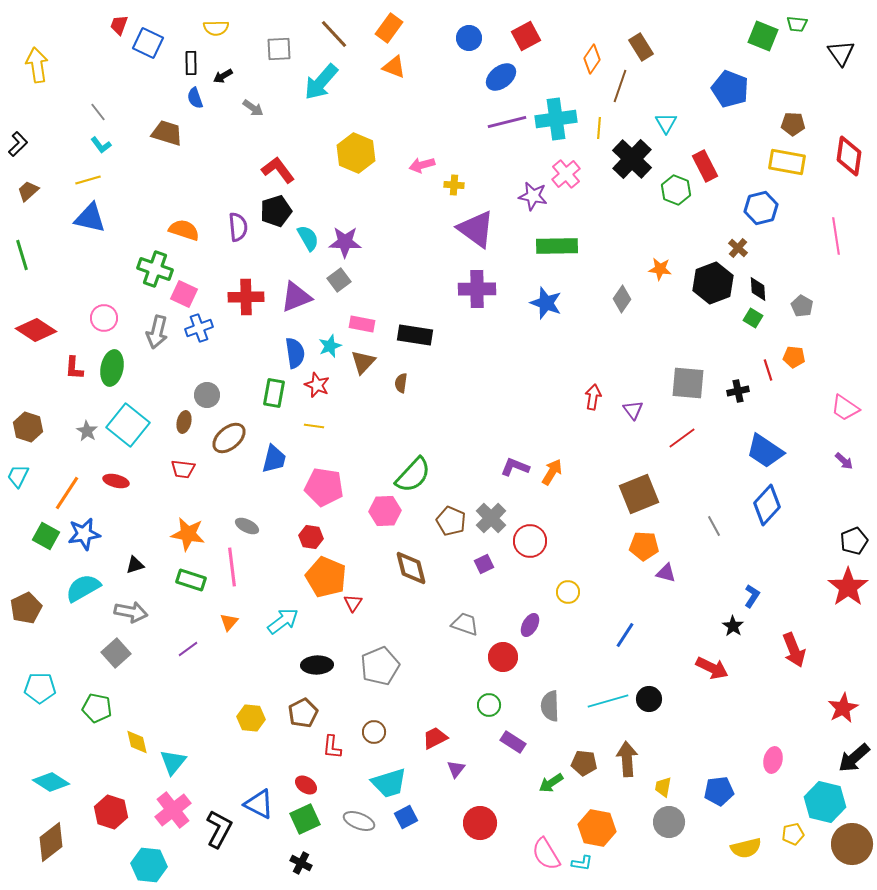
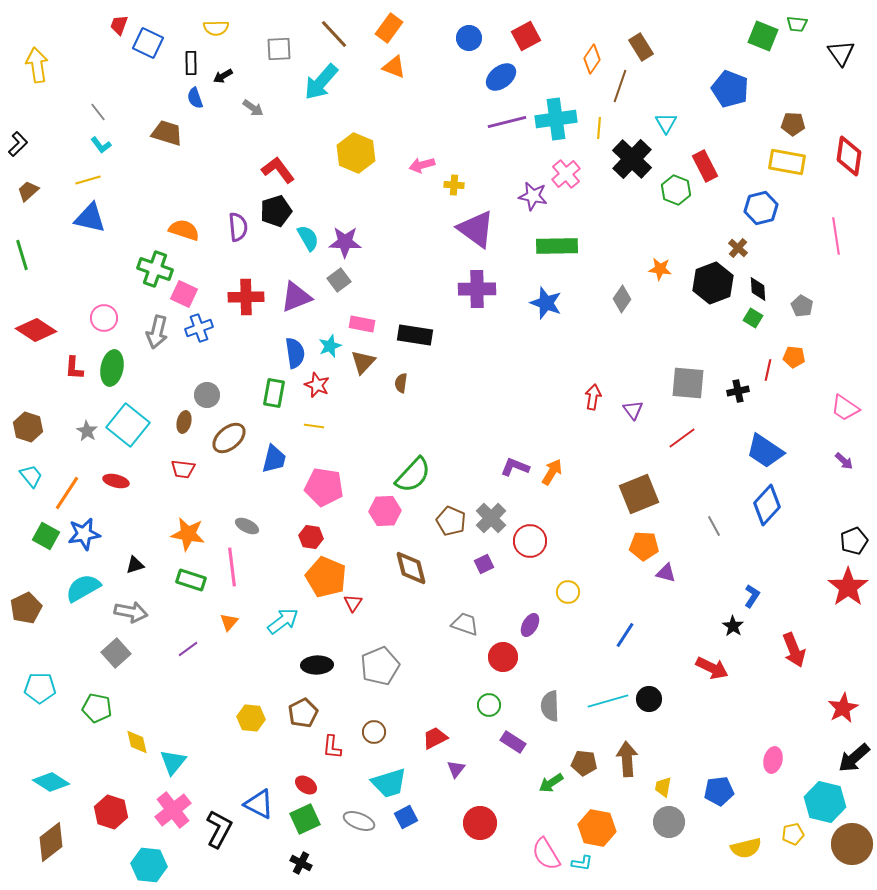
red line at (768, 370): rotated 30 degrees clockwise
cyan trapezoid at (18, 476): moved 13 px right; rotated 115 degrees clockwise
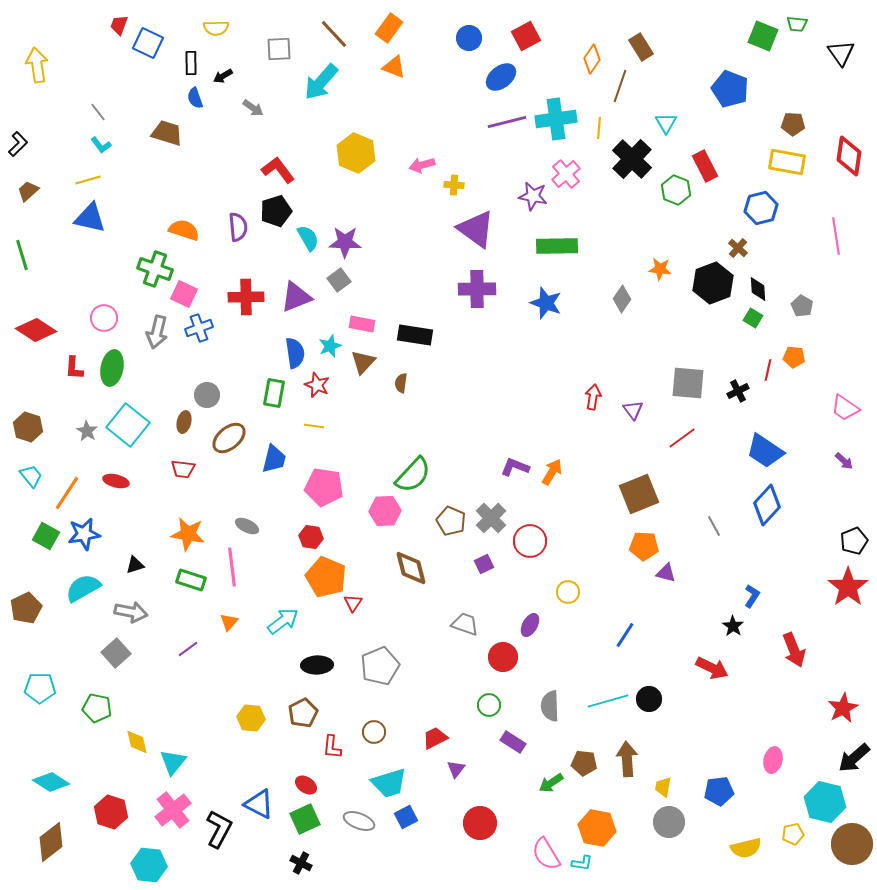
black cross at (738, 391): rotated 15 degrees counterclockwise
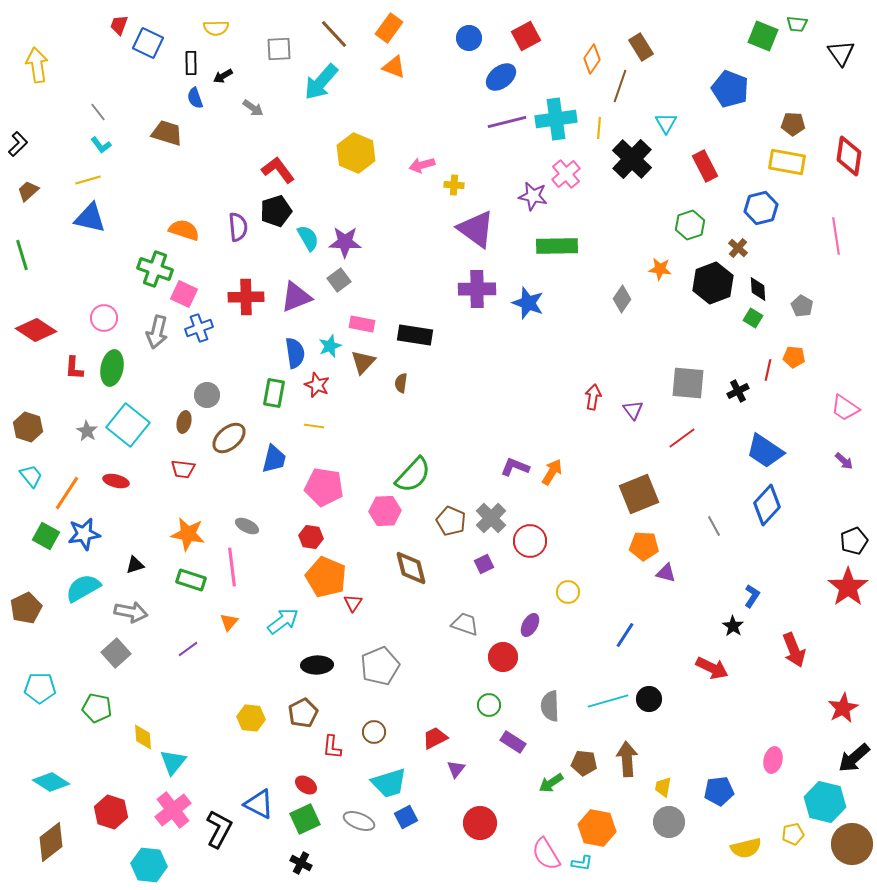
green hexagon at (676, 190): moved 14 px right, 35 px down; rotated 20 degrees clockwise
blue star at (546, 303): moved 18 px left
yellow diamond at (137, 742): moved 6 px right, 5 px up; rotated 8 degrees clockwise
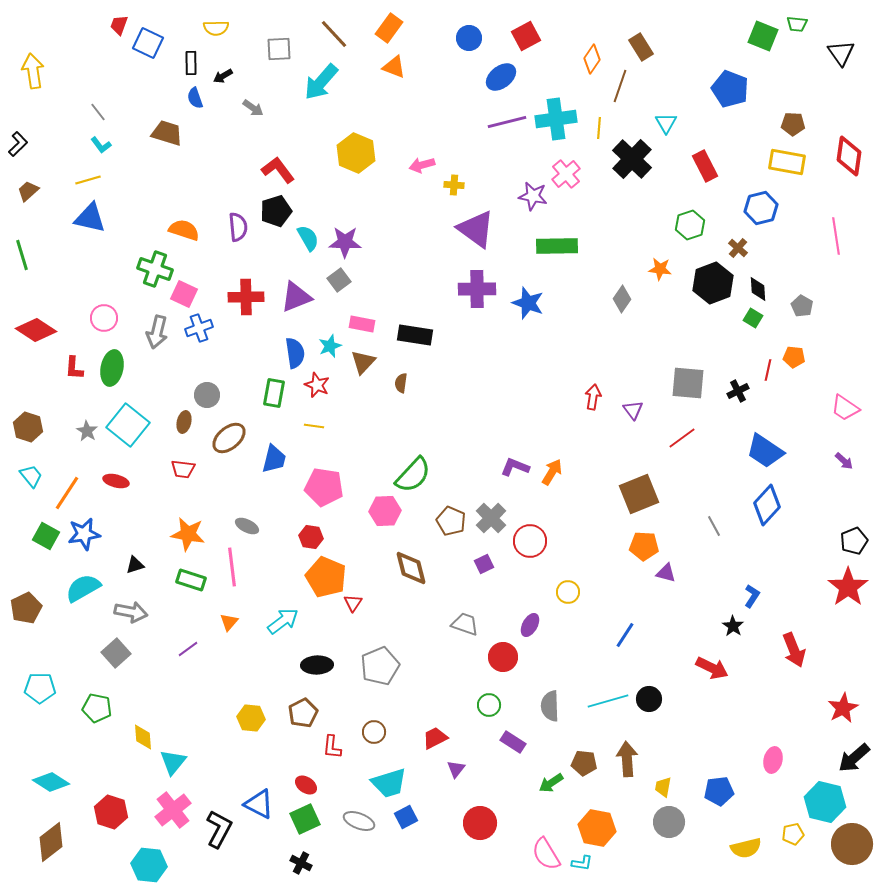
yellow arrow at (37, 65): moved 4 px left, 6 px down
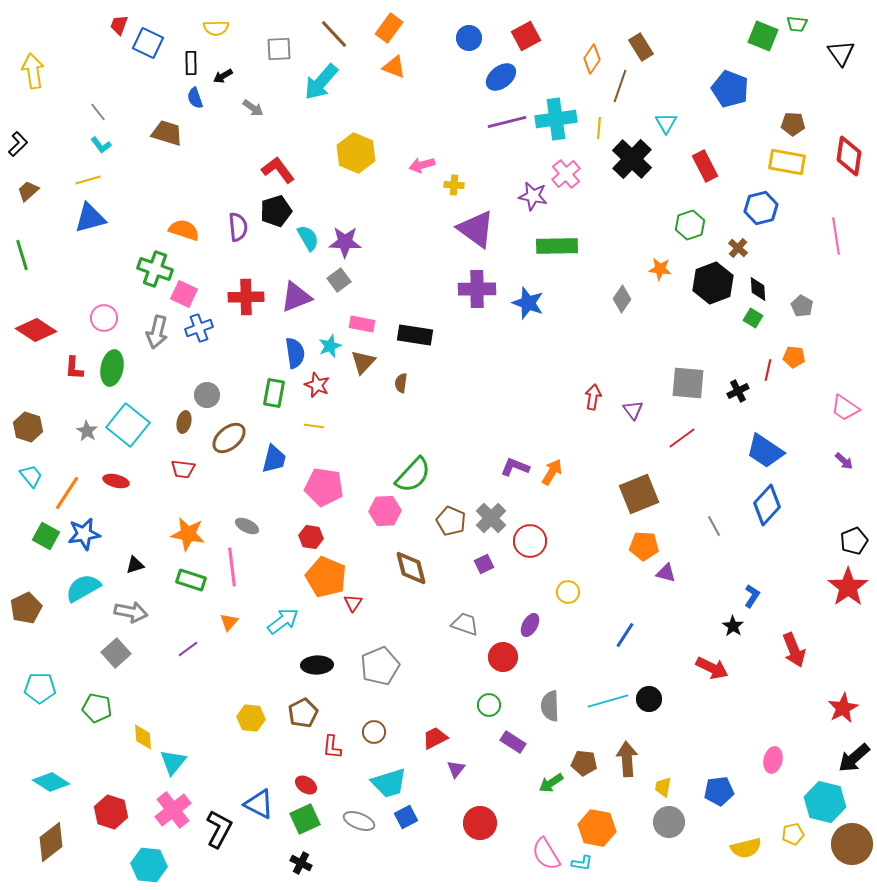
blue triangle at (90, 218): rotated 28 degrees counterclockwise
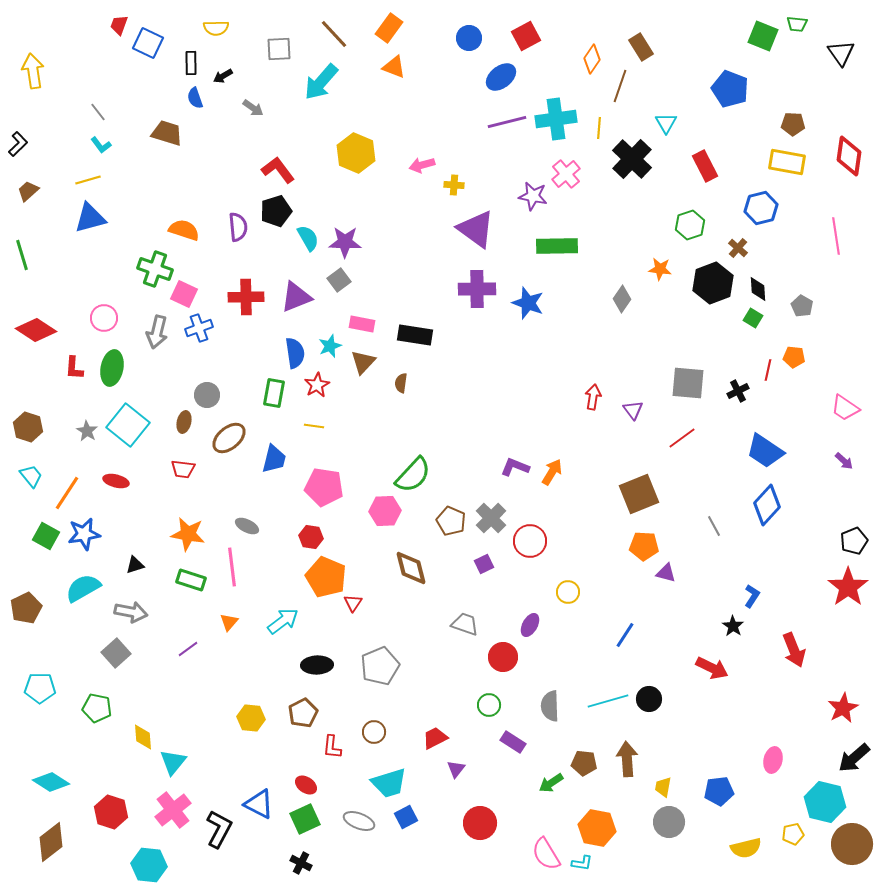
red star at (317, 385): rotated 20 degrees clockwise
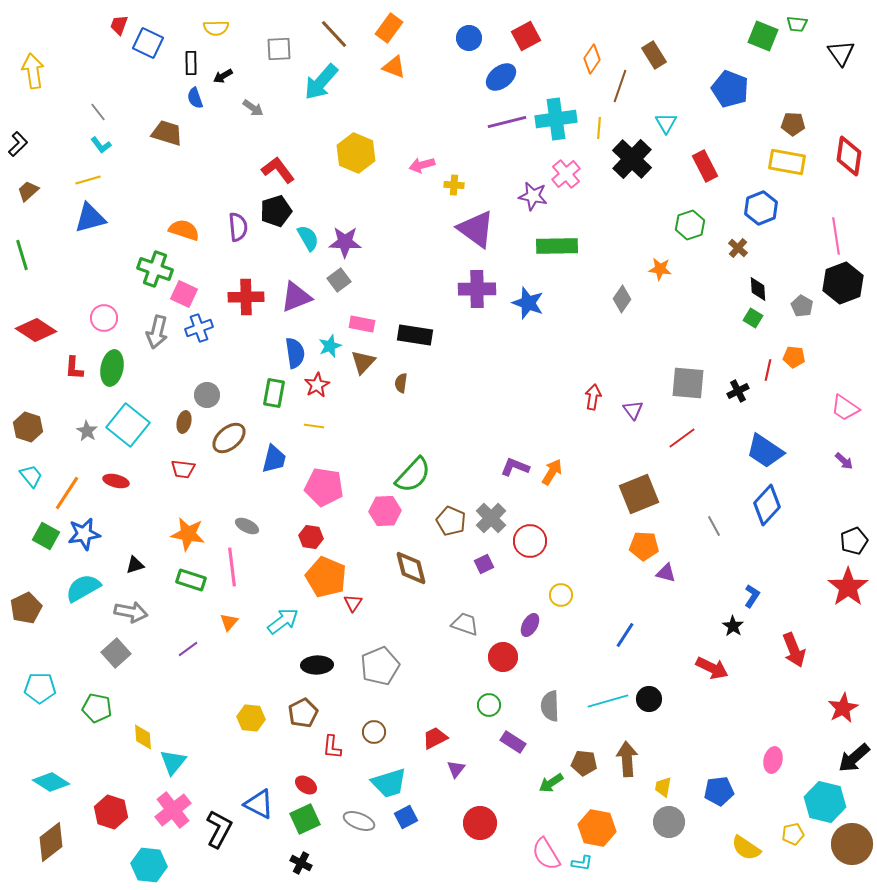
brown rectangle at (641, 47): moved 13 px right, 8 px down
blue hexagon at (761, 208): rotated 8 degrees counterclockwise
black hexagon at (713, 283): moved 130 px right
yellow circle at (568, 592): moved 7 px left, 3 px down
yellow semicircle at (746, 848): rotated 48 degrees clockwise
